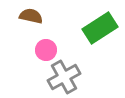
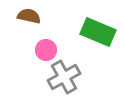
brown semicircle: moved 2 px left
green rectangle: moved 2 px left, 4 px down; rotated 56 degrees clockwise
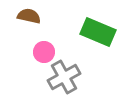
pink circle: moved 2 px left, 2 px down
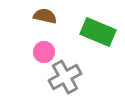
brown semicircle: moved 16 px right
gray cross: moved 1 px right
